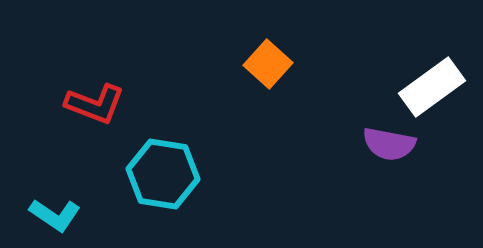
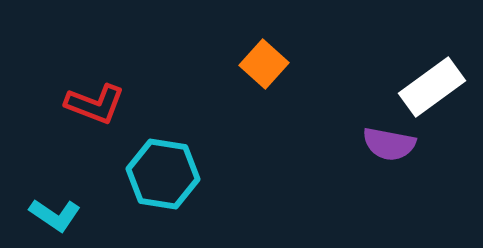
orange square: moved 4 px left
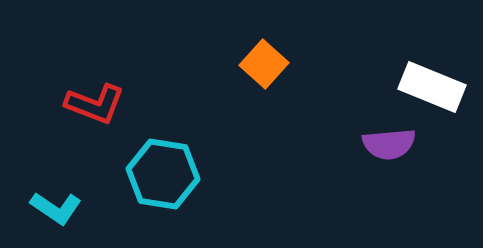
white rectangle: rotated 58 degrees clockwise
purple semicircle: rotated 16 degrees counterclockwise
cyan L-shape: moved 1 px right, 7 px up
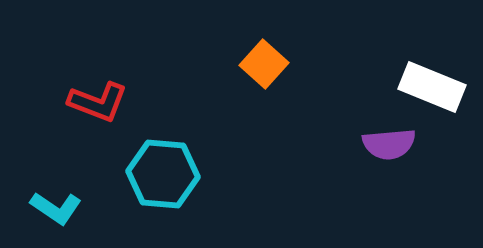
red L-shape: moved 3 px right, 2 px up
cyan hexagon: rotated 4 degrees counterclockwise
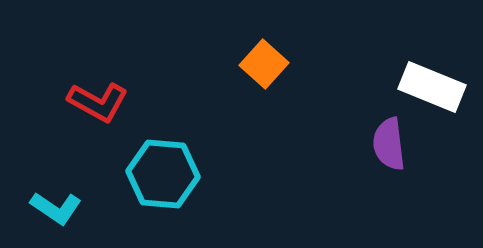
red L-shape: rotated 8 degrees clockwise
purple semicircle: rotated 88 degrees clockwise
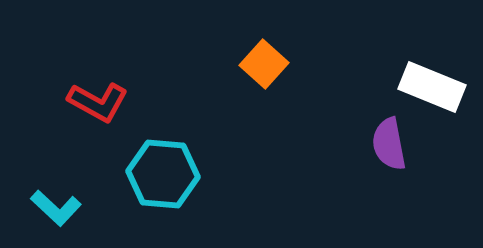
purple semicircle: rotated 4 degrees counterclockwise
cyan L-shape: rotated 9 degrees clockwise
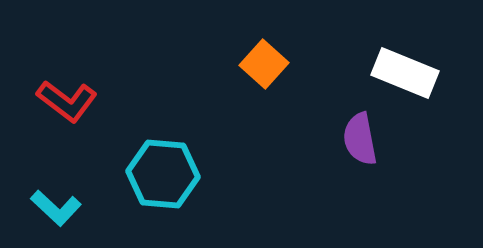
white rectangle: moved 27 px left, 14 px up
red L-shape: moved 31 px left, 1 px up; rotated 8 degrees clockwise
purple semicircle: moved 29 px left, 5 px up
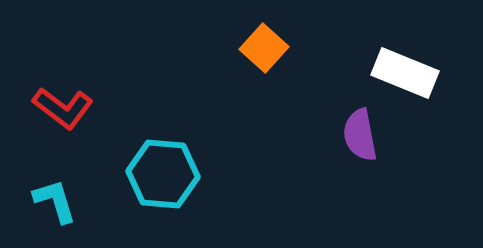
orange square: moved 16 px up
red L-shape: moved 4 px left, 7 px down
purple semicircle: moved 4 px up
cyan L-shape: moved 1 px left, 7 px up; rotated 150 degrees counterclockwise
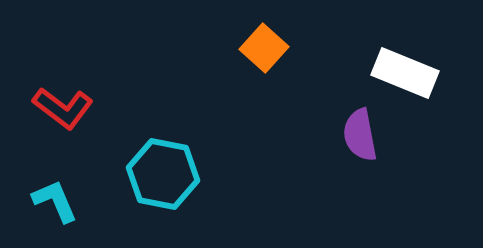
cyan hexagon: rotated 6 degrees clockwise
cyan L-shape: rotated 6 degrees counterclockwise
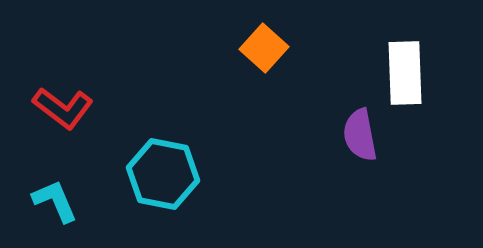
white rectangle: rotated 66 degrees clockwise
